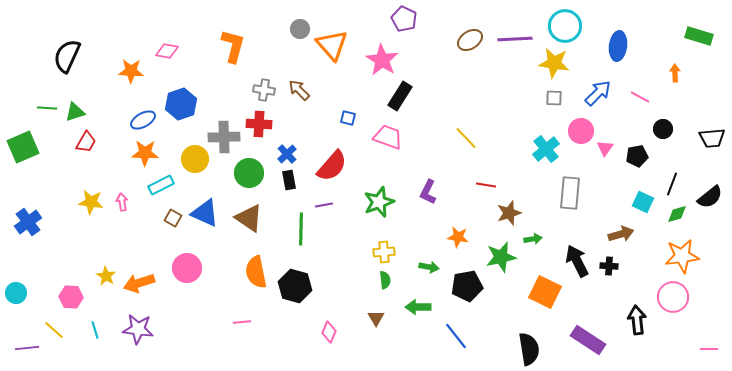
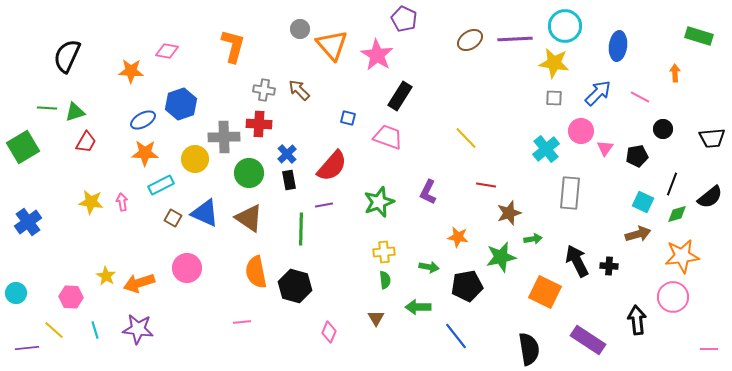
pink star at (382, 60): moved 5 px left, 5 px up
green square at (23, 147): rotated 8 degrees counterclockwise
brown arrow at (621, 234): moved 17 px right
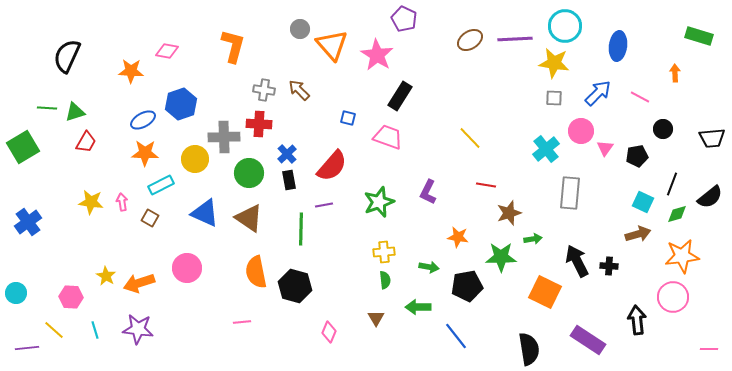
yellow line at (466, 138): moved 4 px right
brown square at (173, 218): moved 23 px left
green star at (501, 257): rotated 12 degrees clockwise
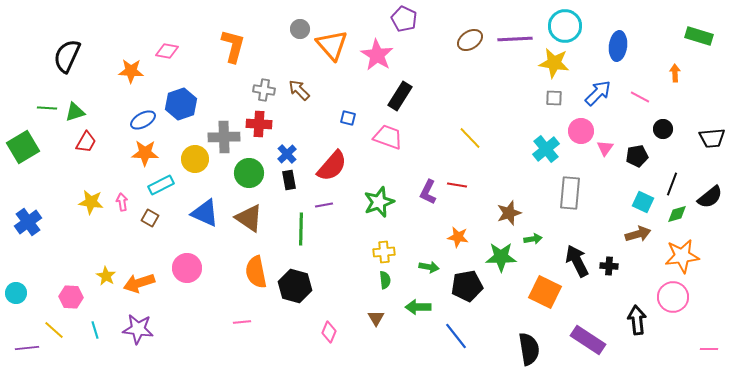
red line at (486, 185): moved 29 px left
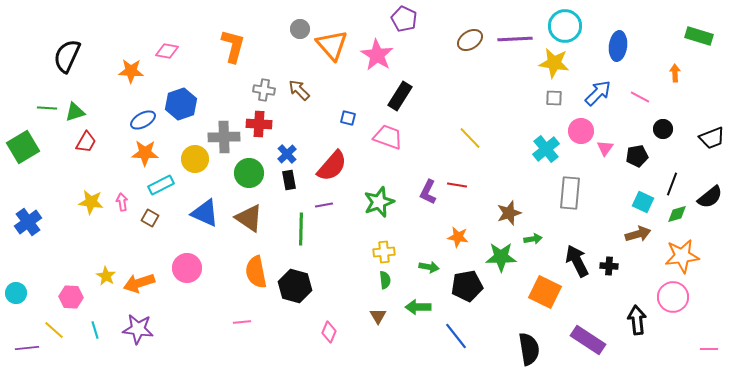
black trapezoid at (712, 138): rotated 16 degrees counterclockwise
brown triangle at (376, 318): moved 2 px right, 2 px up
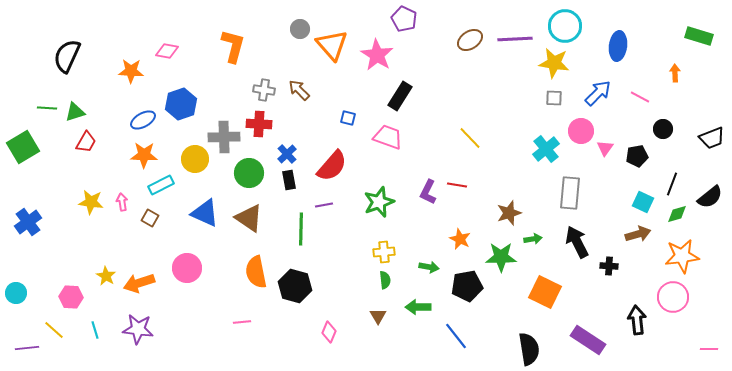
orange star at (145, 153): moved 1 px left, 2 px down
orange star at (458, 237): moved 2 px right, 2 px down; rotated 15 degrees clockwise
black arrow at (577, 261): moved 19 px up
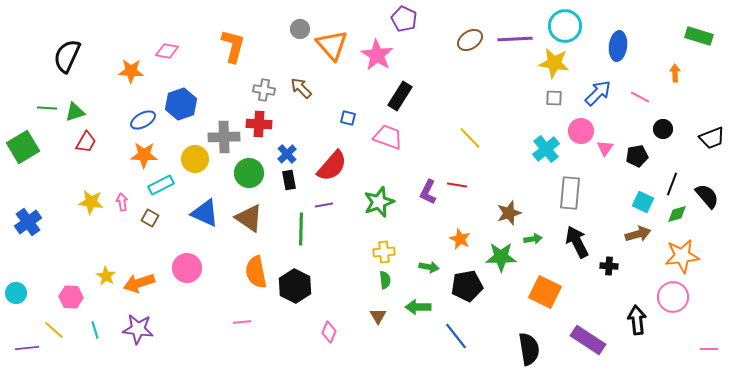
brown arrow at (299, 90): moved 2 px right, 2 px up
black semicircle at (710, 197): moved 3 px left, 1 px up; rotated 92 degrees counterclockwise
black hexagon at (295, 286): rotated 12 degrees clockwise
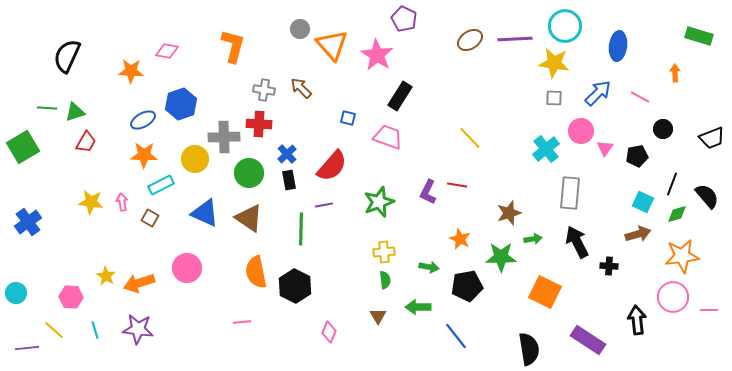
pink line at (709, 349): moved 39 px up
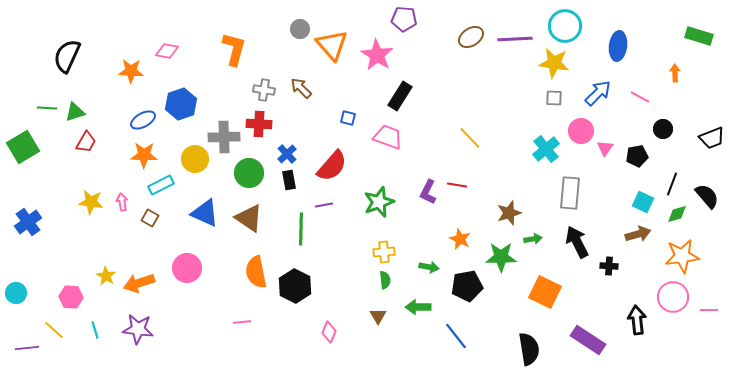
purple pentagon at (404, 19): rotated 20 degrees counterclockwise
brown ellipse at (470, 40): moved 1 px right, 3 px up
orange L-shape at (233, 46): moved 1 px right, 3 px down
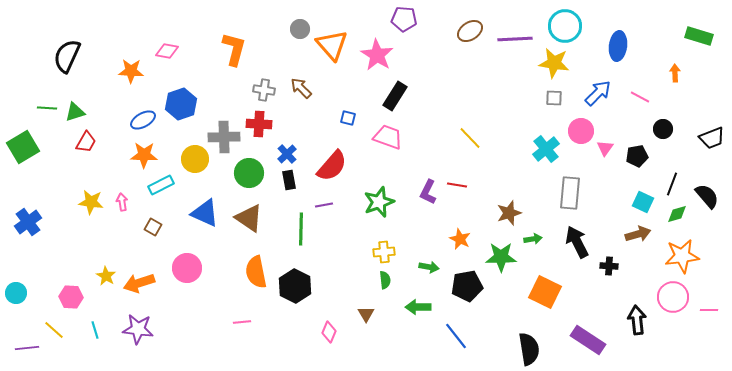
brown ellipse at (471, 37): moved 1 px left, 6 px up
black rectangle at (400, 96): moved 5 px left
brown square at (150, 218): moved 3 px right, 9 px down
brown triangle at (378, 316): moved 12 px left, 2 px up
